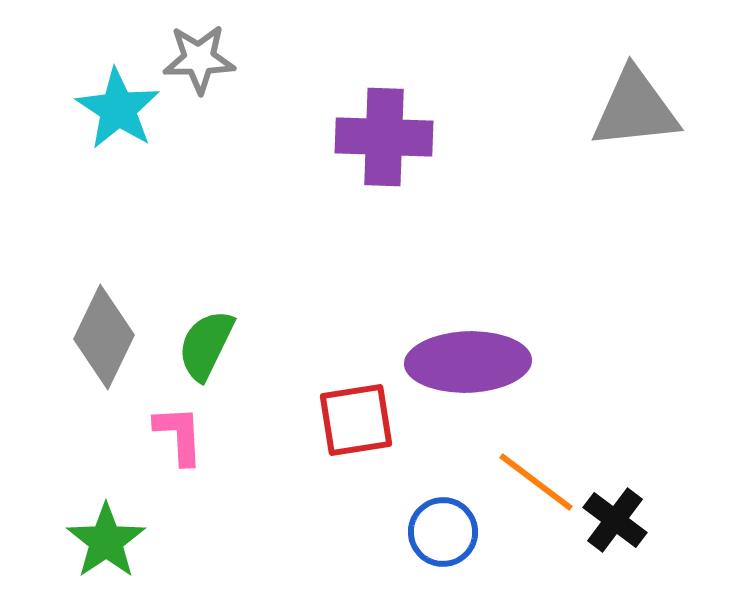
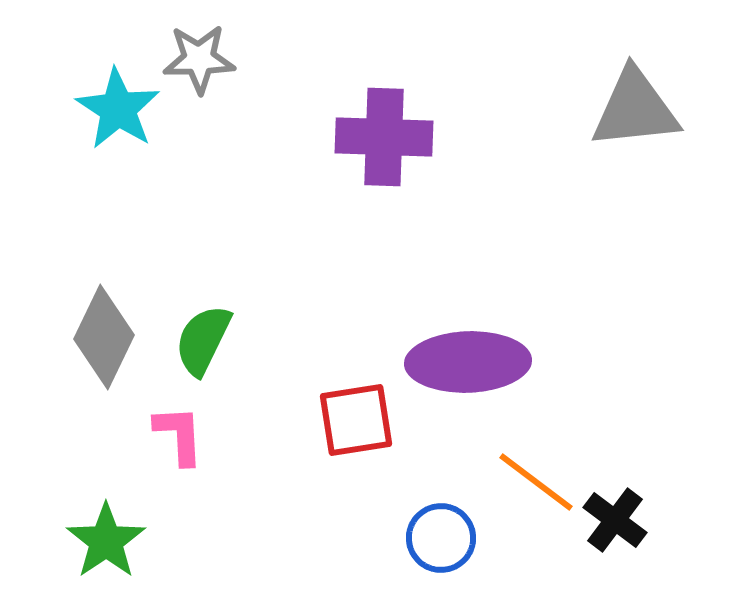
green semicircle: moved 3 px left, 5 px up
blue circle: moved 2 px left, 6 px down
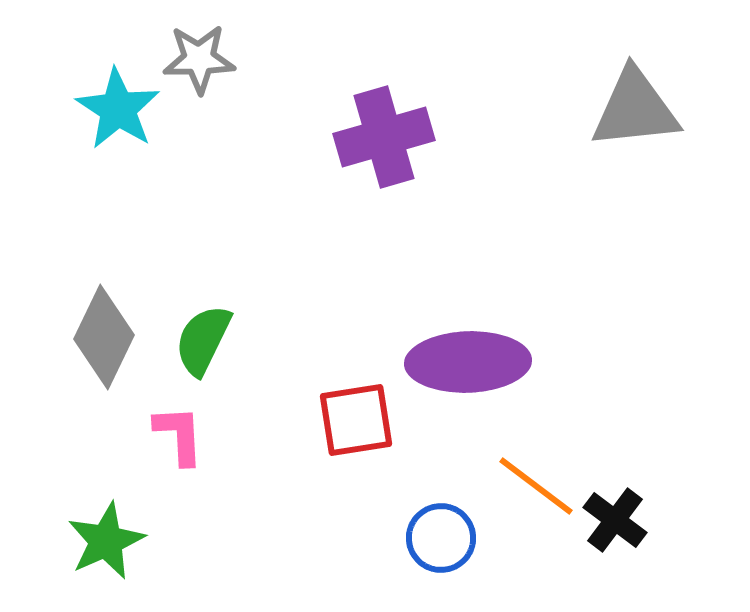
purple cross: rotated 18 degrees counterclockwise
orange line: moved 4 px down
green star: rotated 10 degrees clockwise
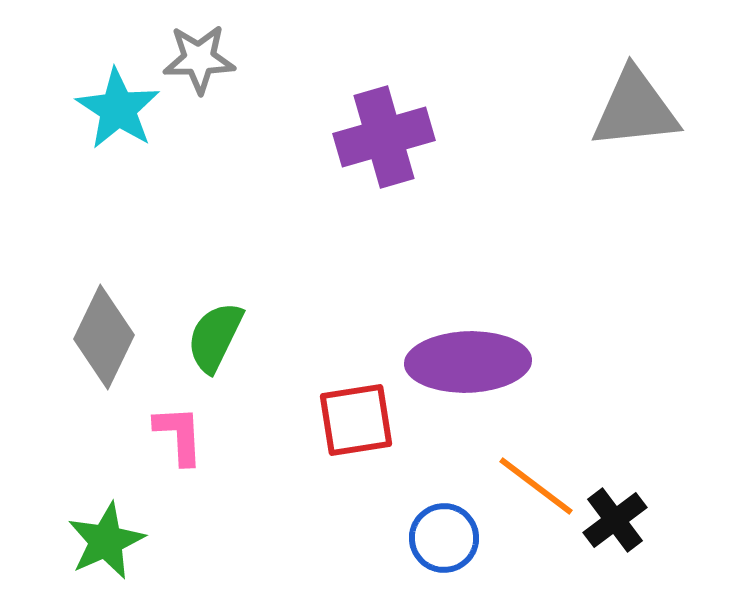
green semicircle: moved 12 px right, 3 px up
black cross: rotated 16 degrees clockwise
blue circle: moved 3 px right
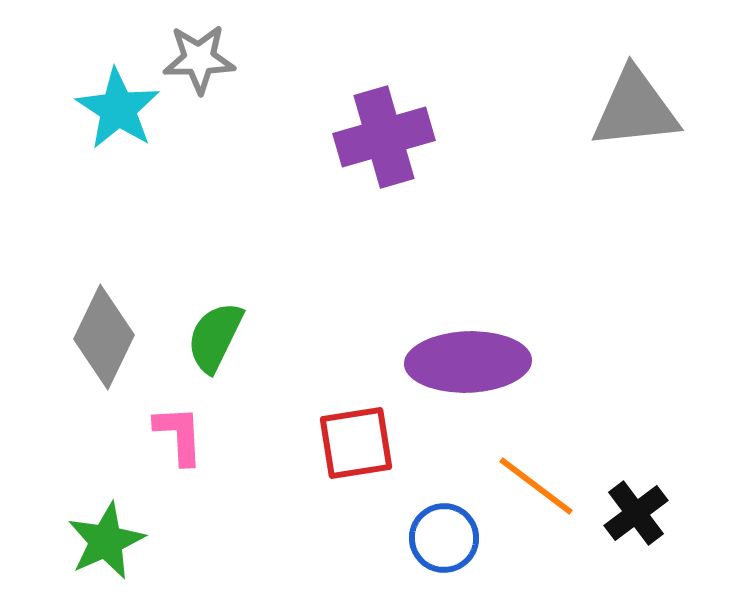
red square: moved 23 px down
black cross: moved 21 px right, 7 px up
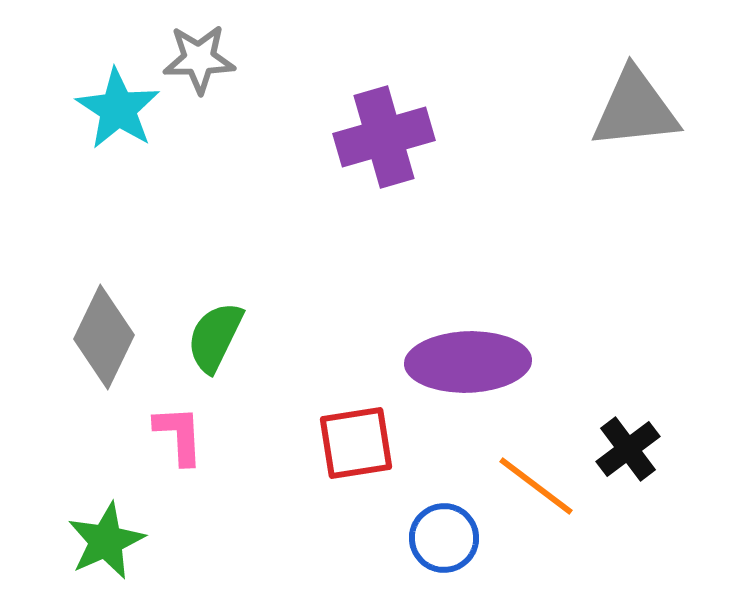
black cross: moved 8 px left, 64 px up
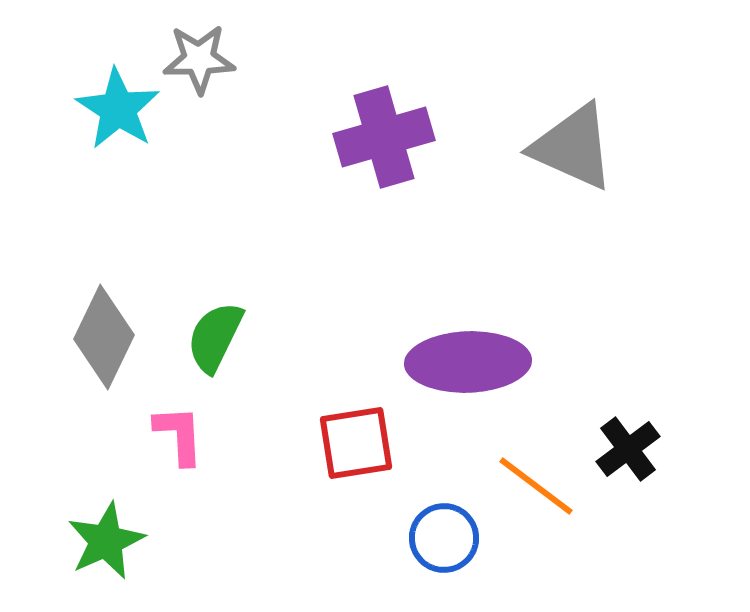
gray triangle: moved 62 px left, 38 px down; rotated 30 degrees clockwise
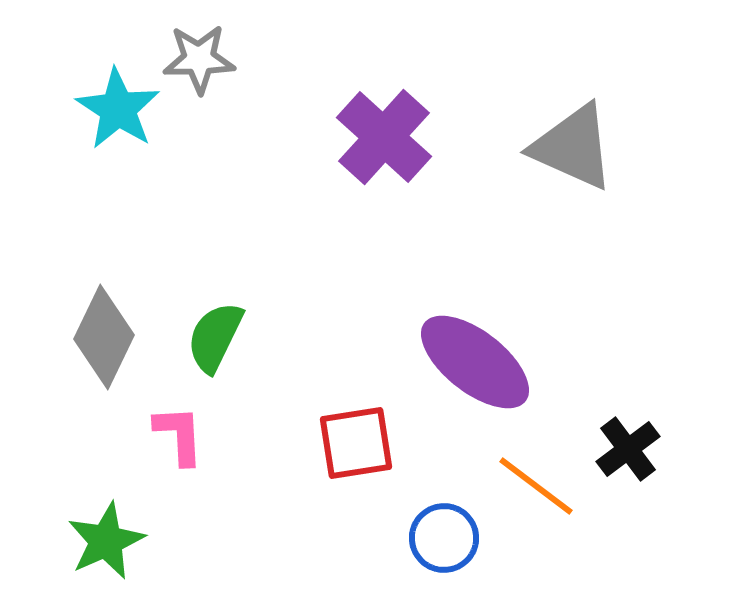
purple cross: rotated 32 degrees counterclockwise
purple ellipse: moved 7 px right; rotated 40 degrees clockwise
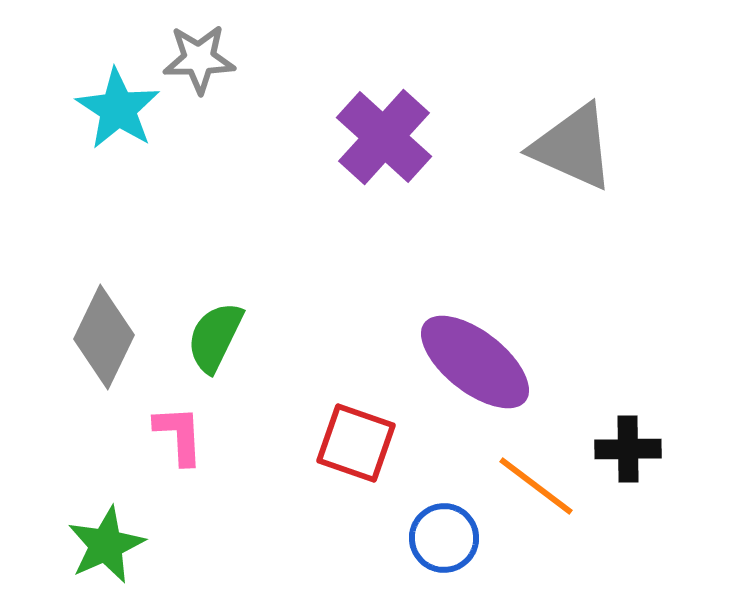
red square: rotated 28 degrees clockwise
black cross: rotated 36 degrees clockwise
green star: moved 4 px down
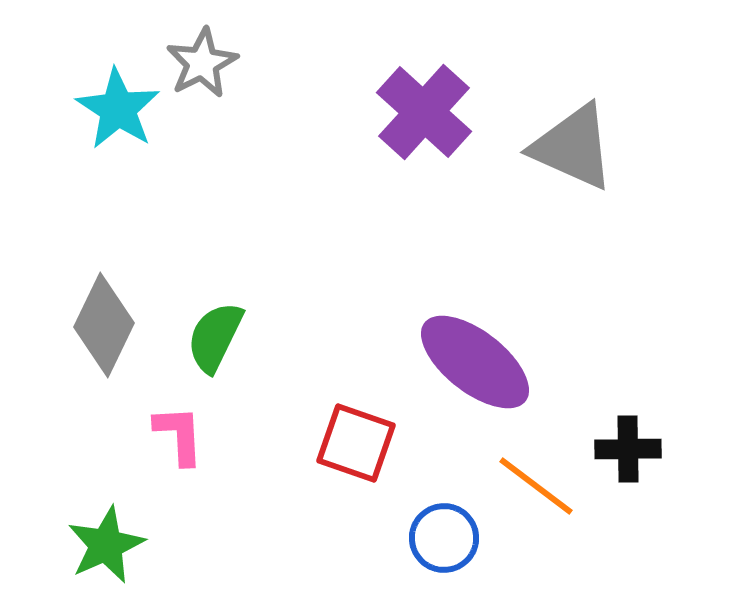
gray star: moved 3 px right, 4 px down; rotated 26 degrees counterclockwise
purple cross: moved 40 px right, 25 px up
gray diamond: moved 12 px up
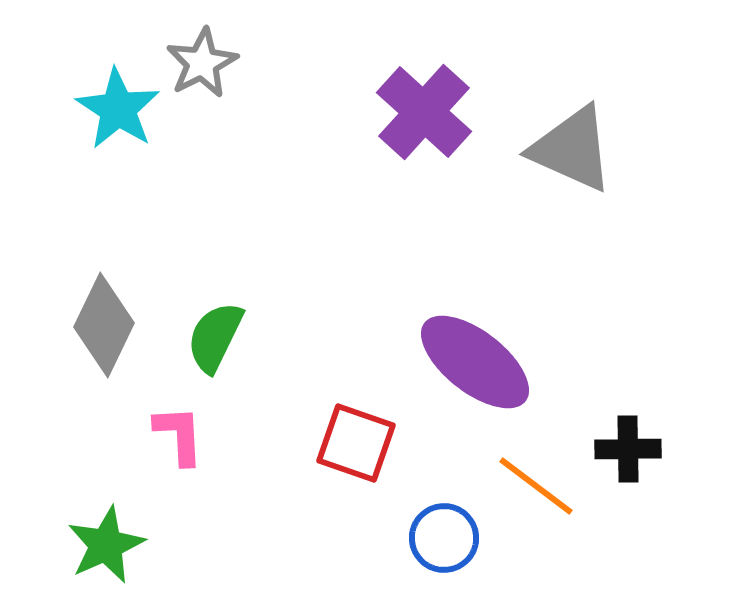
gray triangle: moved 1 px left, 2 px down
